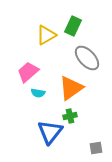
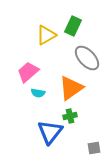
gray square: moved 2 px left
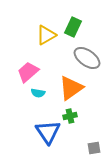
green rectangle: moved 1 px down
gray ellipse: rotated 12 degrees counterclockwise
blue triangle: moved 2 px left; rotated 12 degrees counterclockwise
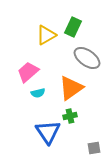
cyan semicircle: rotated 24 degrees counterclockwise
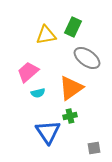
yellow triangle: rotated 20 degrees clockwise
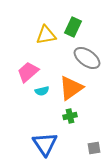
cyan semicircle: moved 4 px right, 2 px up
blue triangle: moved 3 px left, 12 px down
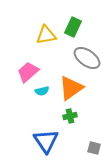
blue triangle: moved 1 px right, 3 px up
gray square: rotated 24 degrees clockwise
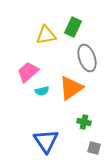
gray ellipse: rotated 36 degrees clockwise
green cross: moved 14 px right, 6 px down; rotated 24 degrees clockwise
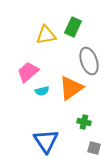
gray ellipse: moved 2 px right, 3 px down
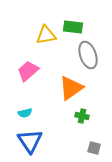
green rectangle: rotated 72 degrees clockwise
gray ellipse: moved 1 px left, 6 px up
pink trapezoid: moved 1 px up
cyan semicircle: moved 17 px left, 22 px down
green cross: moved 2 px left, 6 px up
blue triangle: moved 16 px left
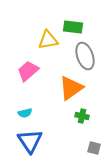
yellow triangle: moved 2 px right, 5 px down
gray ellipse: moved 3 px left, 1 px down
